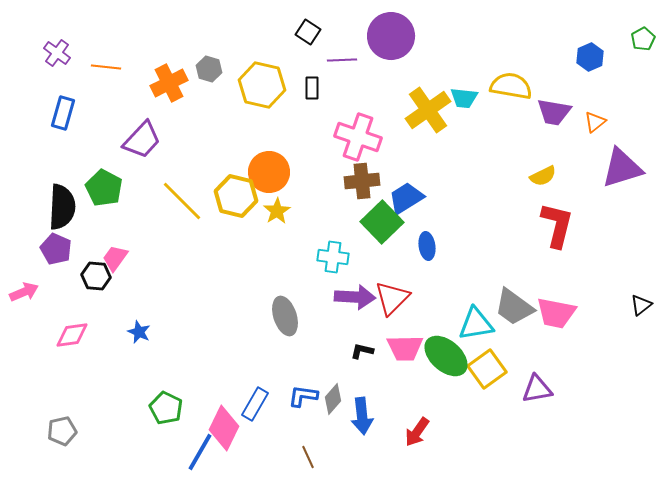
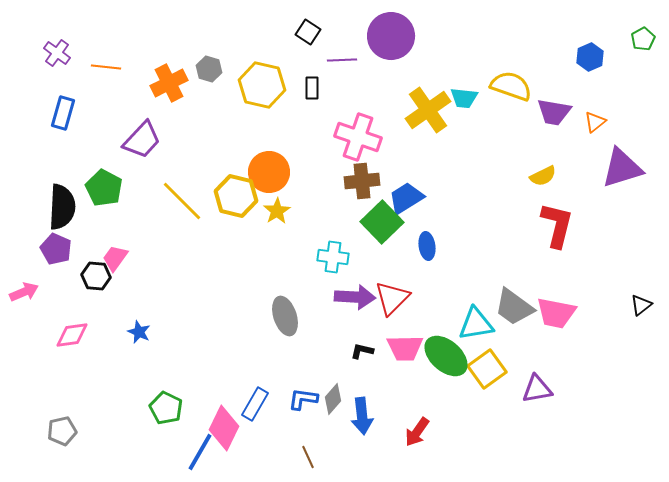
yellow semicircle at (511, 86): rotated 9 degrees clockwise
blue L-shape at (303, 396): moved 3 px down
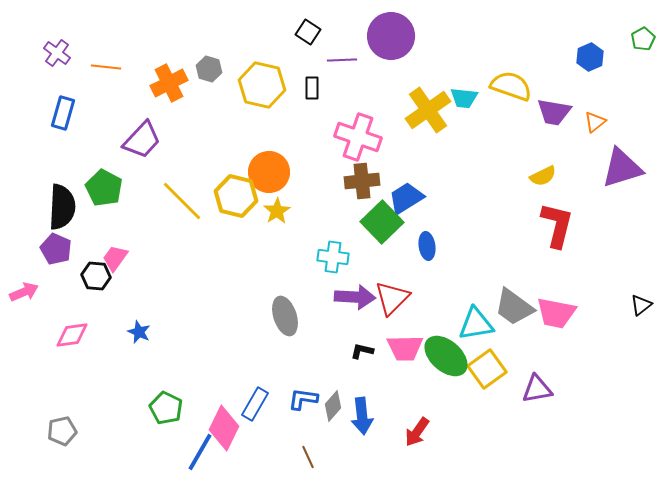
gray diamond at (333, 399): moved 7 px down
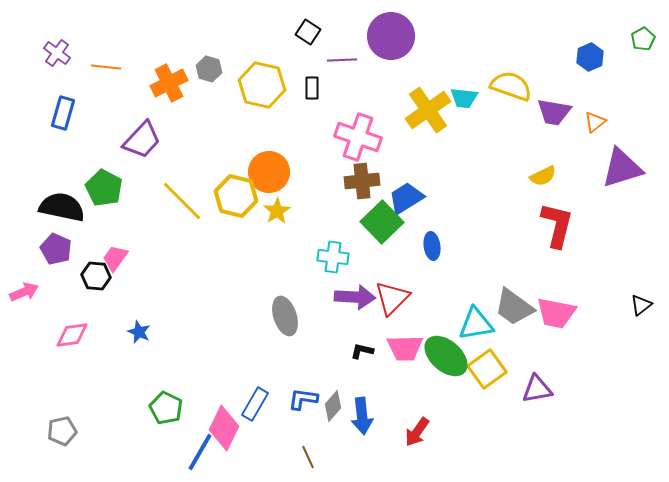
black semicircle at (62, 207): rotated 81 degrees counterclockwise
blue ellipse at (427, 246): moved 5 px right
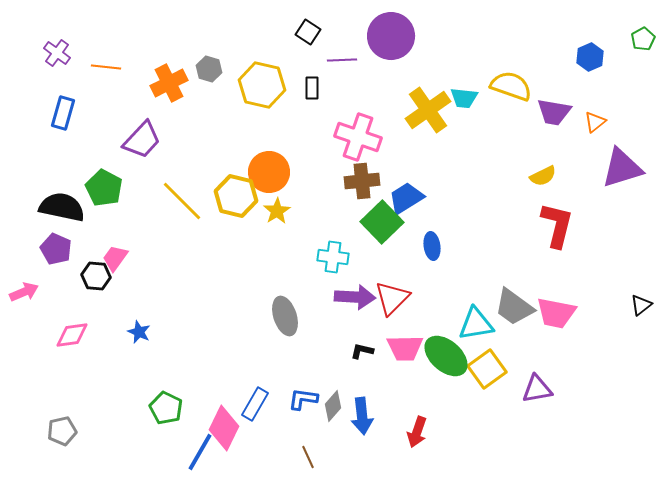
red arrow at (417, 432): rotated 16 degrees counterclockwise
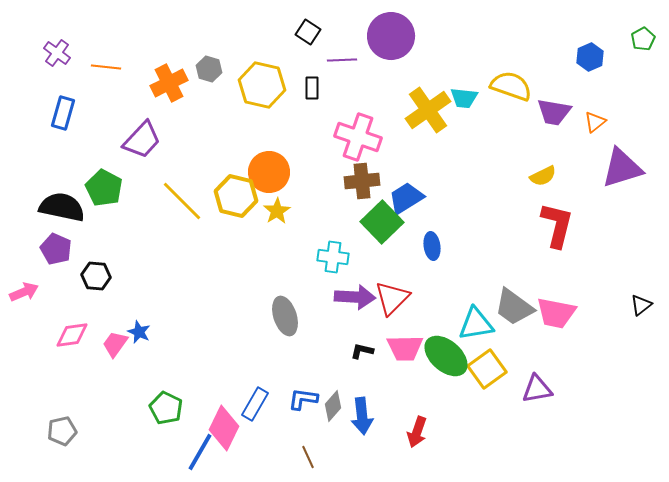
pink trapezoid at (115, 258): moved 86 px down
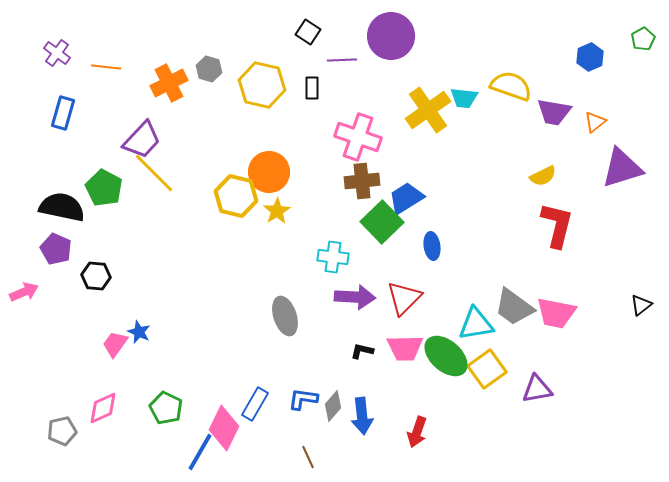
yellow line at (182, 201): moved 28 px left, 28 px up
red triangle at (392, 298): moved 12 px right
pink diamond at (72, 335): moved 31 px right, 73 px down; rotated 16 degrees counterclockwise
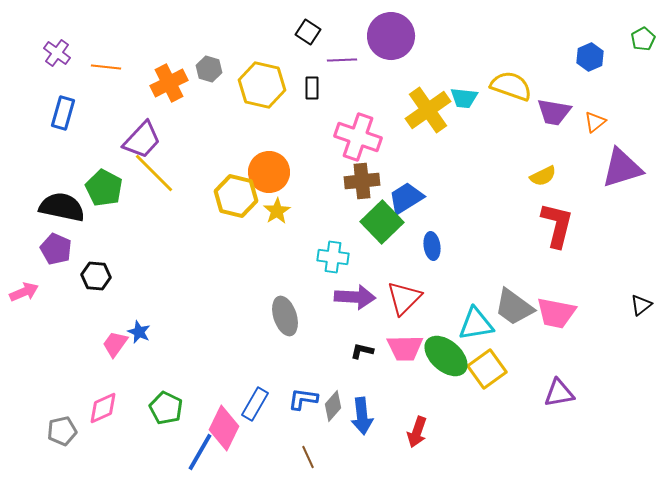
purple triangle at (537, 389): moved 22 px right, 4 px down
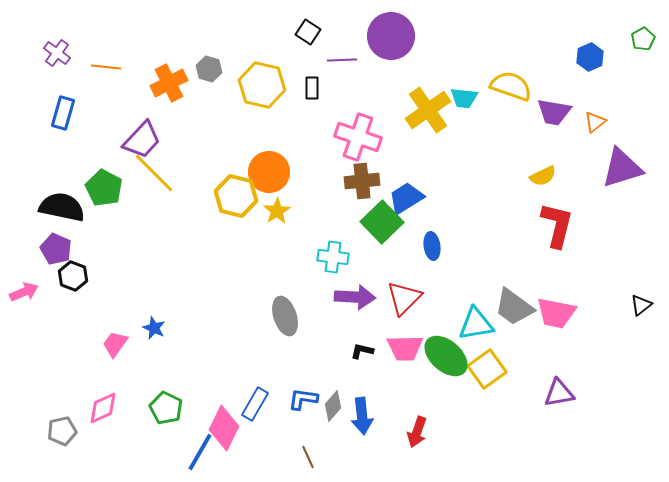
black hexagon at (96, 276): moved 23 px left; rotated 16 degrees clockwise
blue star at (139, 332): moved 15 px right, 4 px up
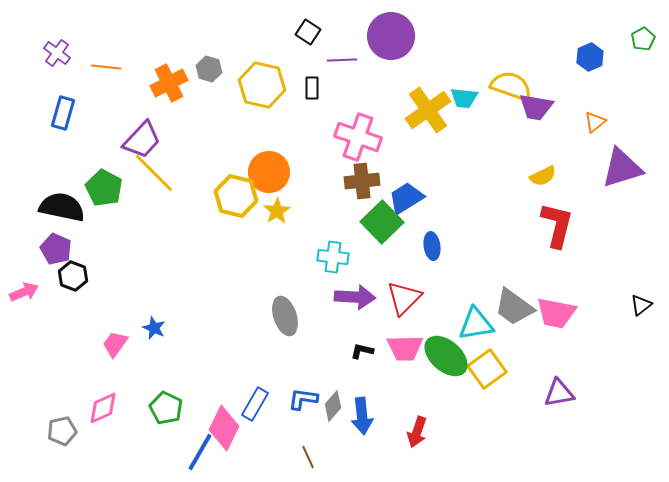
purple trapezoid at (554, 112): moved 18 px left, 5 px up
